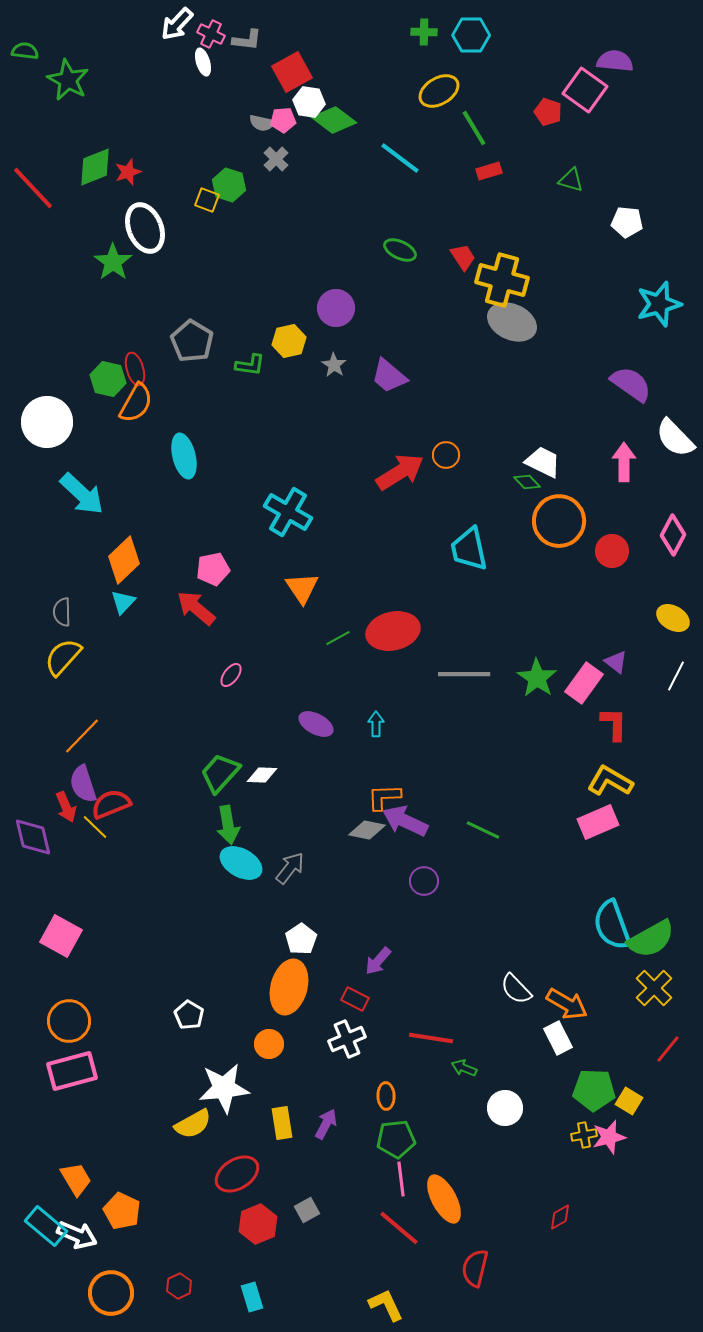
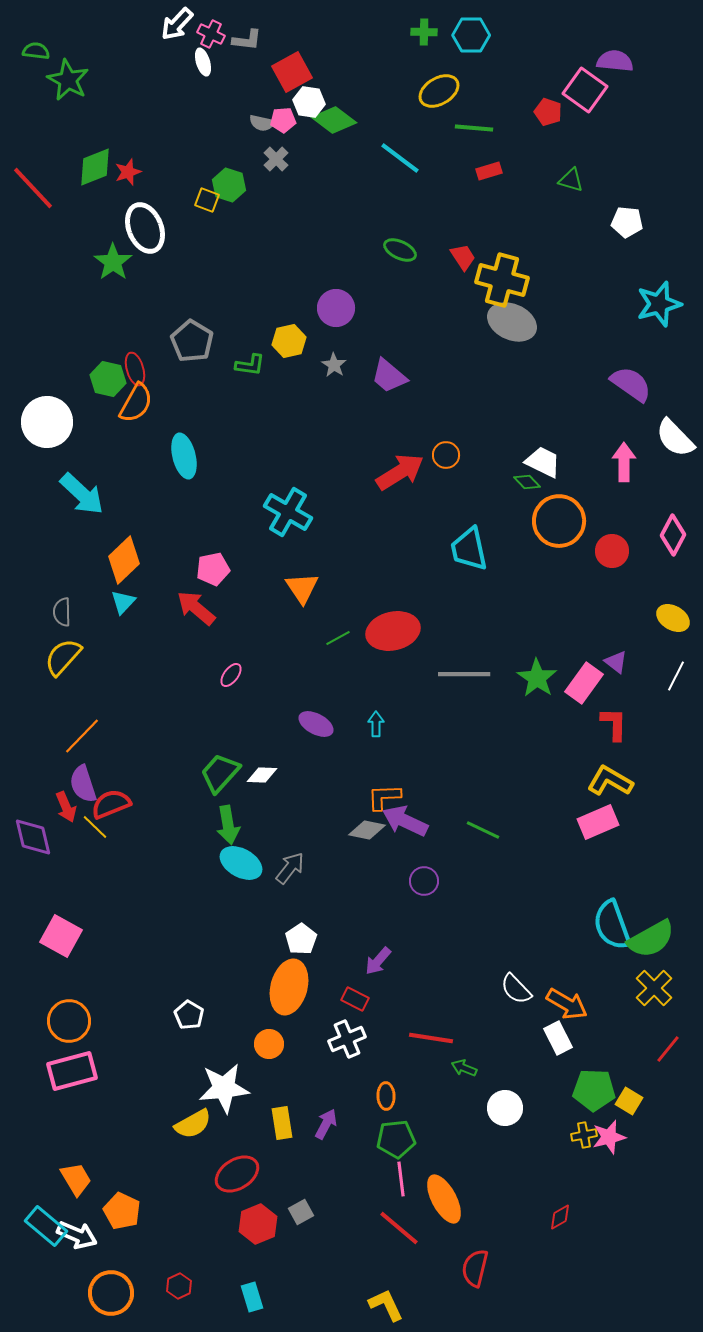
green semicircle at (25, 51): moved 11 px right
green line at (474, 128): rotated 54 degrees counterclockwise
gray square at (307, 1210): moved 6 px left, 2 px down
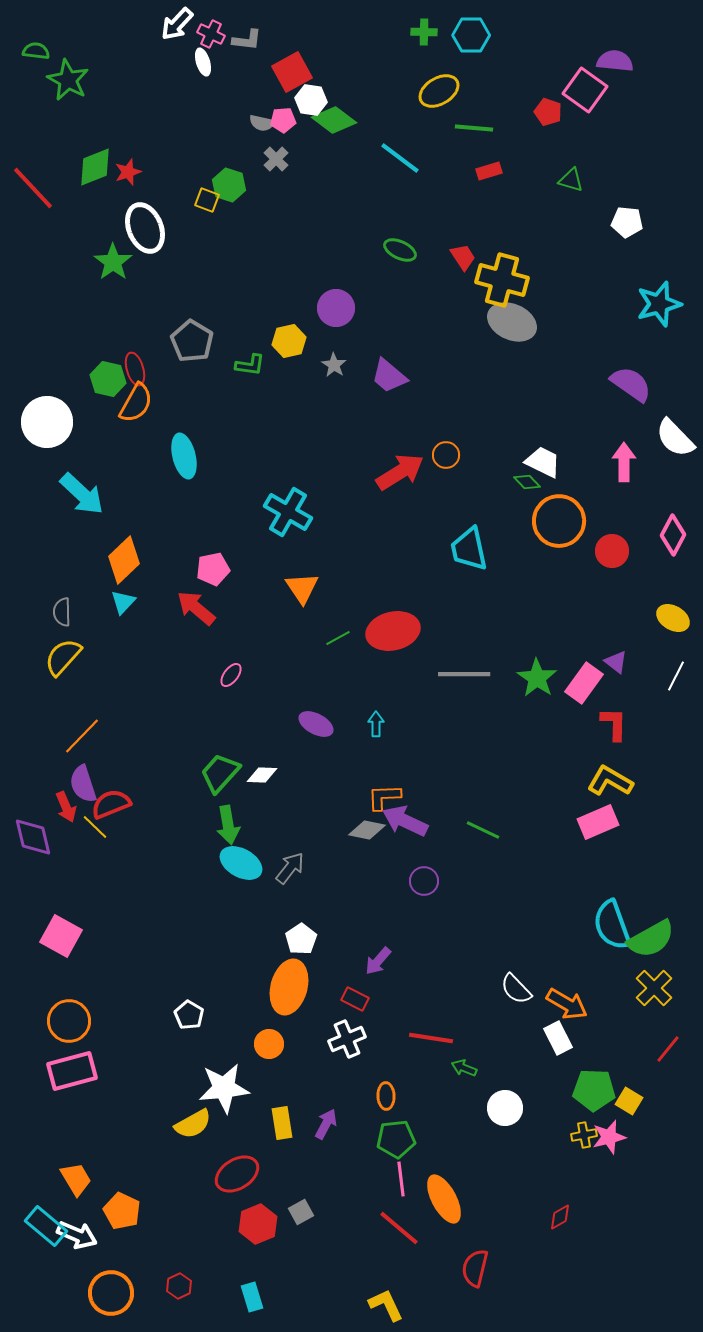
white hexagon at (309, 102): moved 2 px right, 2 px up
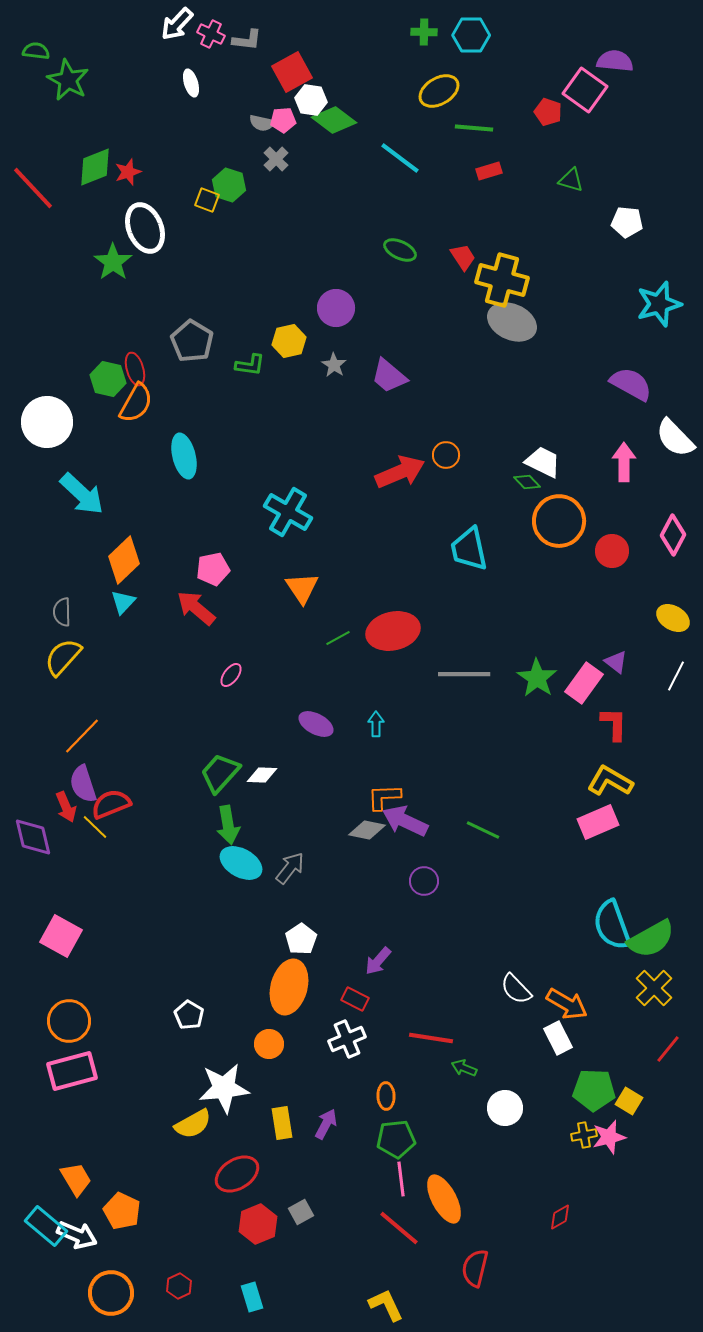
white ellipse at (203, 62): moved 12 px left, 21 px down
purple semicircle at (631, 384): rotated 6 degrees counterclockwise
red arrow at (400, 472): rotated 9 degrees clockwise
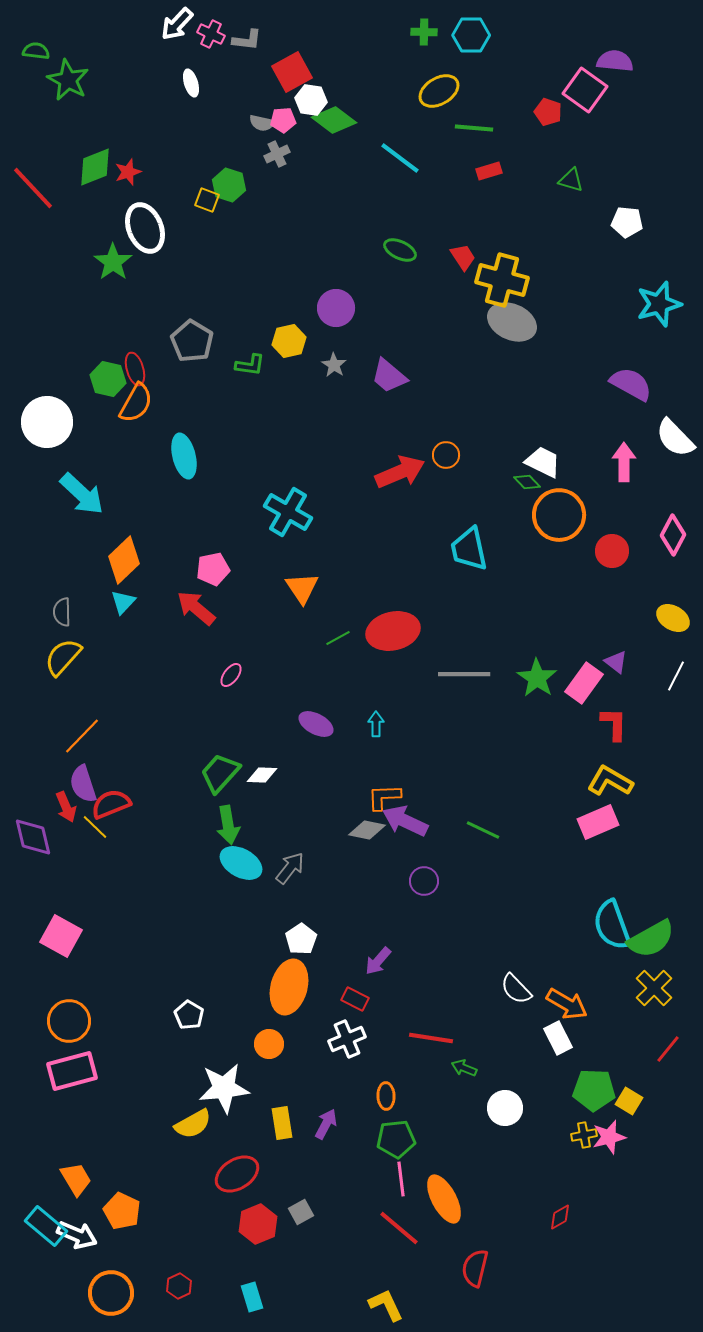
gray cross at (276, 159): moved 1 px right, 5 px up; rotated 20 degrees clockwise
orange circle at (559, 521): moved 6 px up
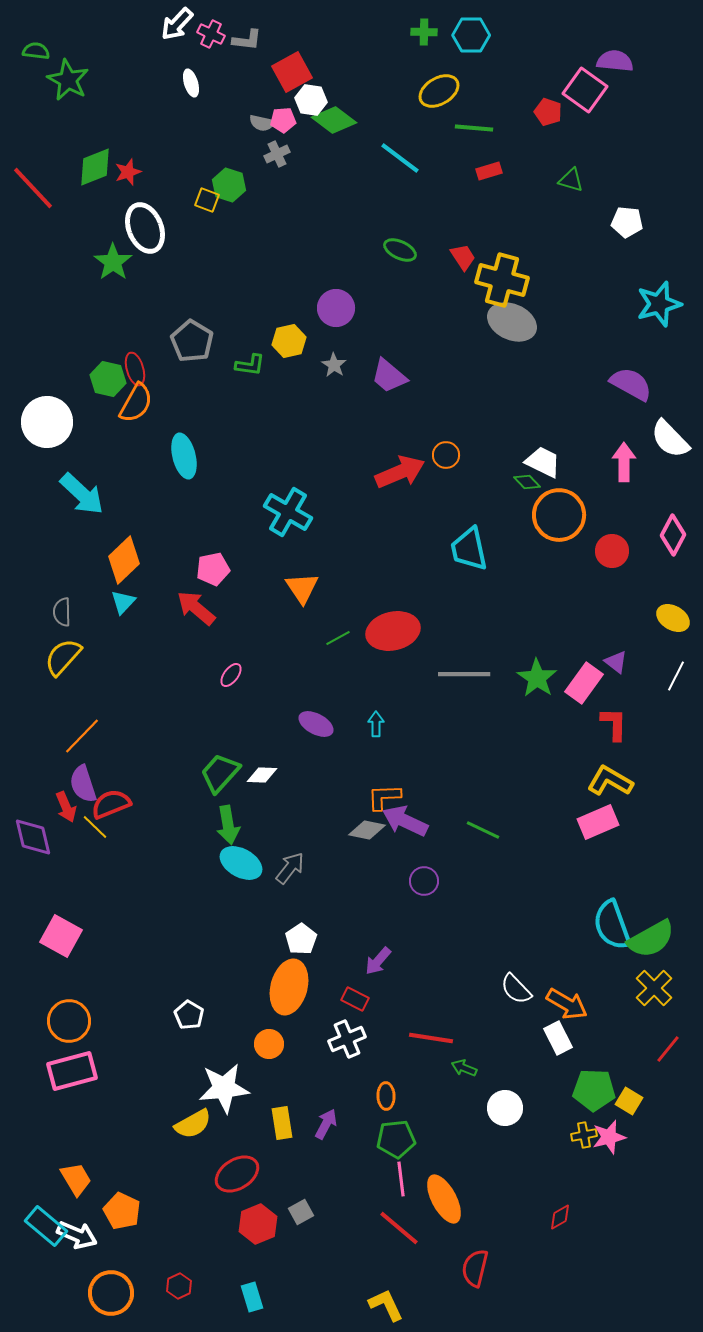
white semicircle at (675, 438): moved 5 px left, 1 px down
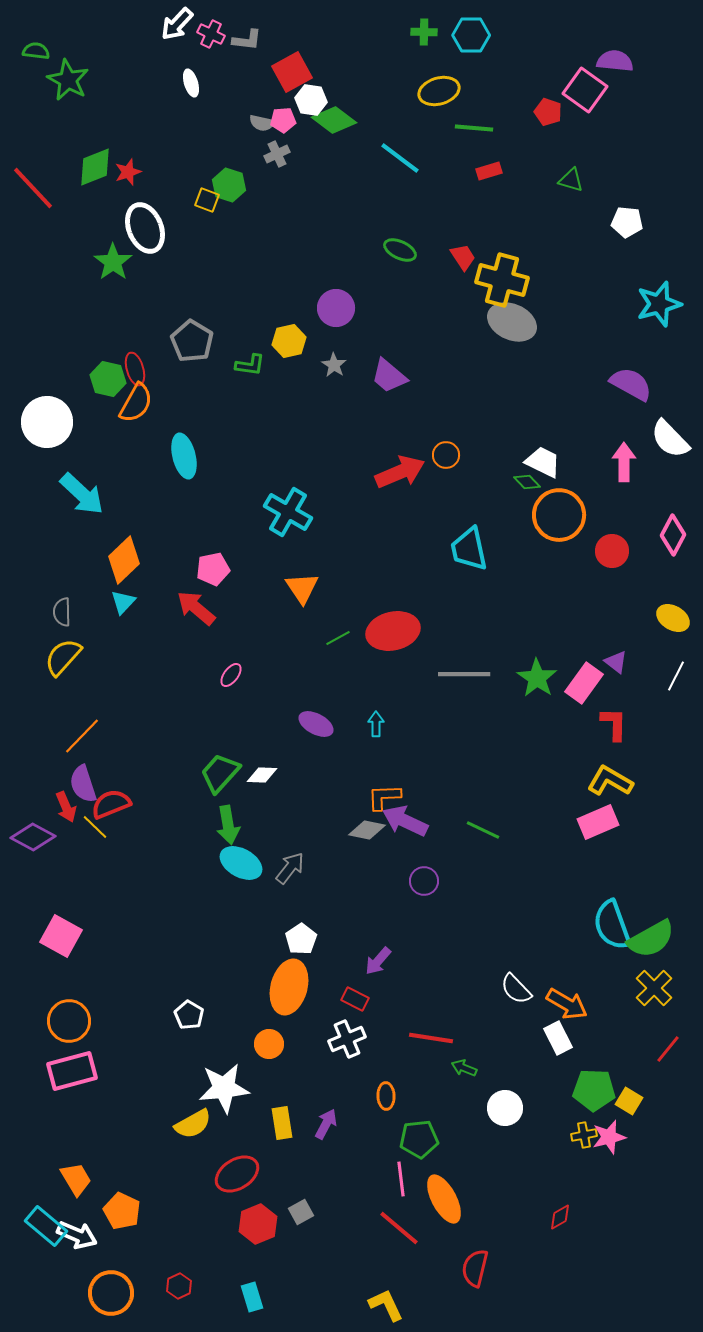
yellow ellipse at (439, 91): rotated 15 degrees clockwise
purple diamond at (33, 837): rotated 48 degrees counterclockwise
green pentagon at (396, 1139): moved 23 px right
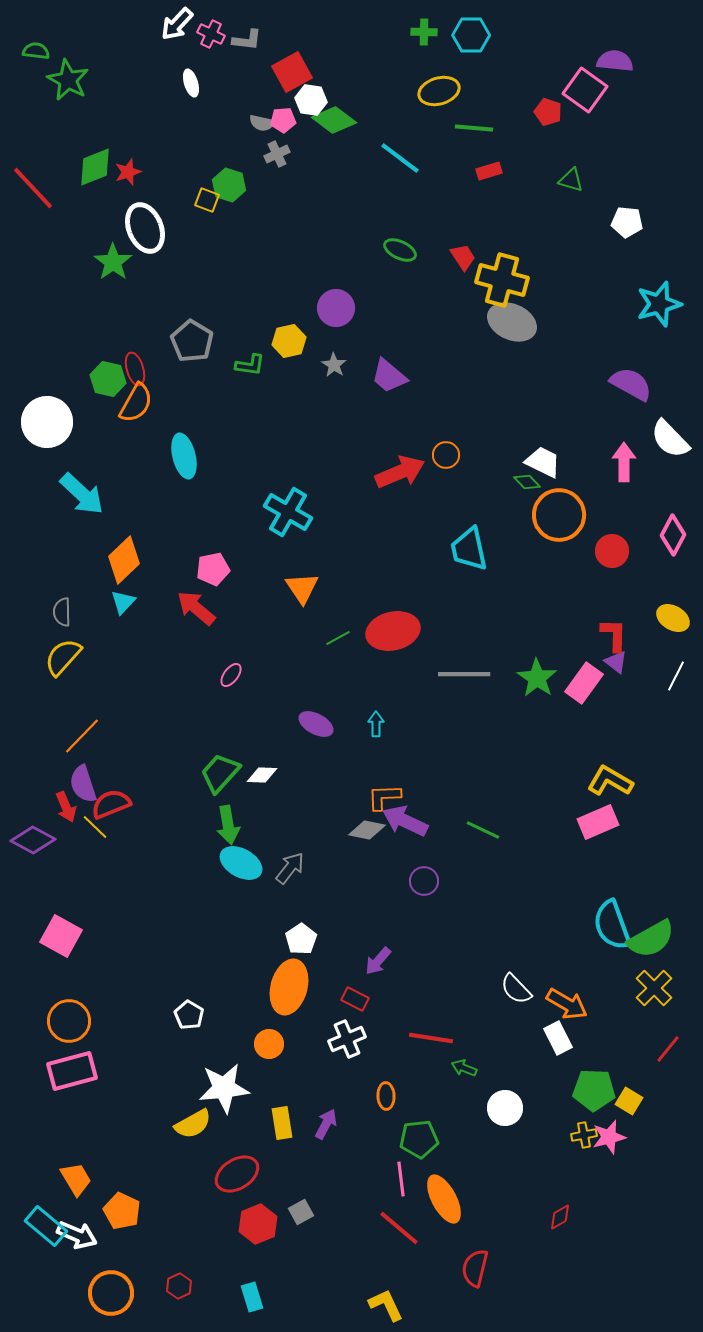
red L-shape at (614, 724): moved 89 px up
purple diamond at (33, 837): moved 3 px down
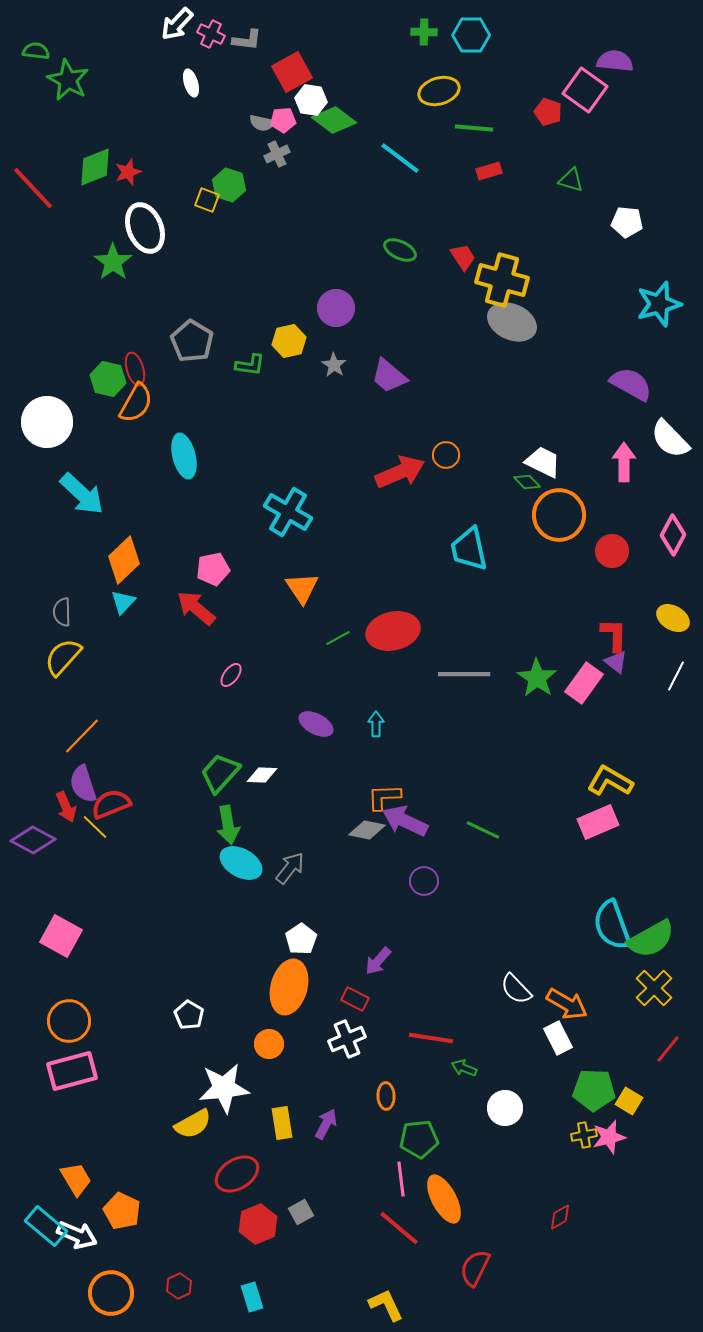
red semicircle at (475, 1268): rotated 12 degrees clockwise
